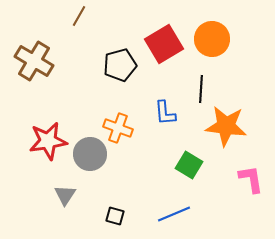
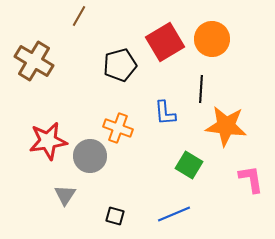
red square: moved 1 px right, 2 px up
gray circle: moved 2 px down
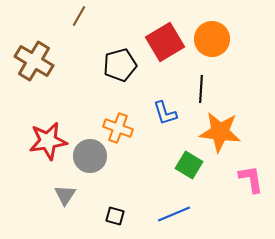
blue L-shape: rotated 12 degrees counterclockwise
orange star: moved 6 px left, 6 px down
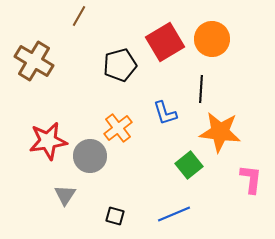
orange cross: rotated 32 degrees clockwise
green square: rotated 20 degrees clockwise
pink L-shape: rotated 16 degrees clockwise
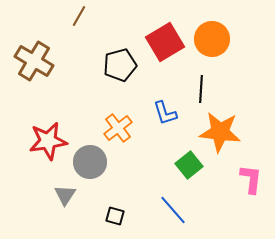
gray circle: moved 6 px down
blue line: moved 1 px left, 4 px up; rotated 72 degrees clockwise
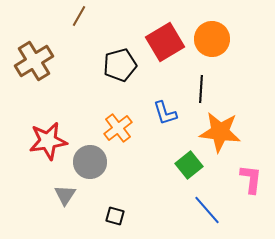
brown cross: rotated 27 degrees clockwise
blue line: moved 34 px right
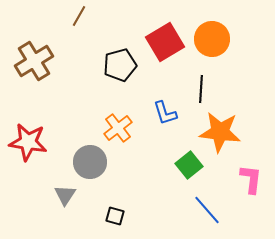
red star: moved 20 px left, 1 px down; rotated 18 degrees clockwise
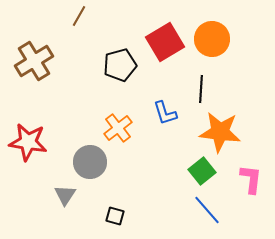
green square: moved 13 px right, 6 px down
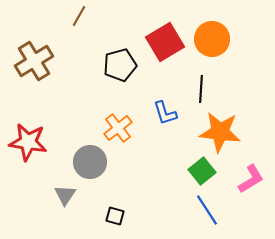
pink L-shape: rotated 52 degrees clockwise
blue line: rotated 8 degrees clockwise
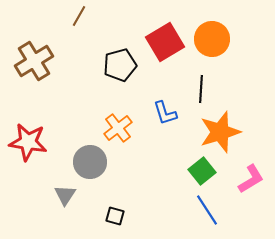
orange star: rotated 24 degrees counterclockwise
